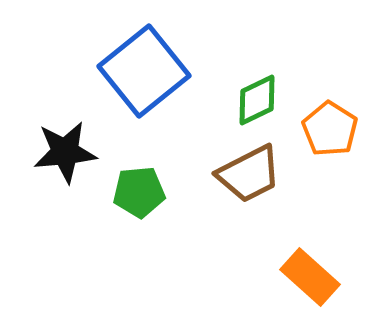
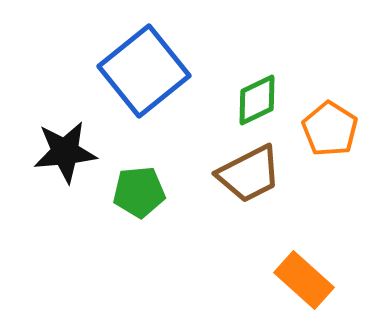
orange rectangle: moved 6 px left, 3 px down
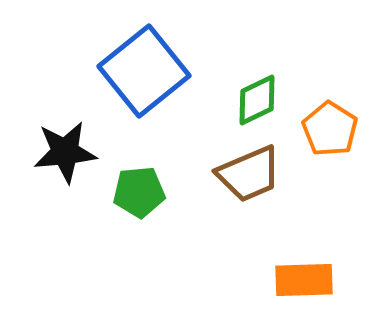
brown trapezoid: rotated 4 degrees clockwise
orange rectangle: rotated 44 degrees counterclockwise
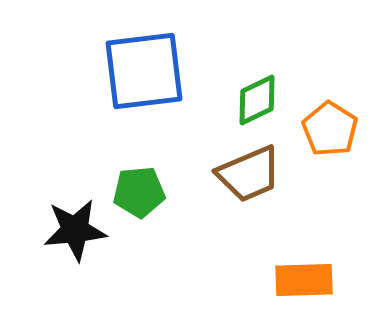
blue square: rotated 32 degrees clockwise
black star: moved 10 px right, 78 px down
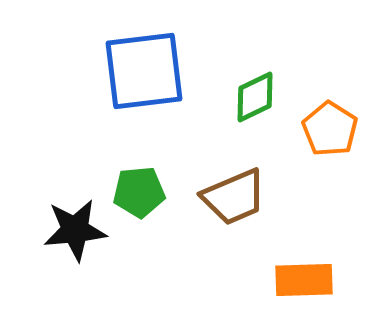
green diamond: moved 2 px left, 3 px up
brown trapezoid: moved 15 px left, 23 px down
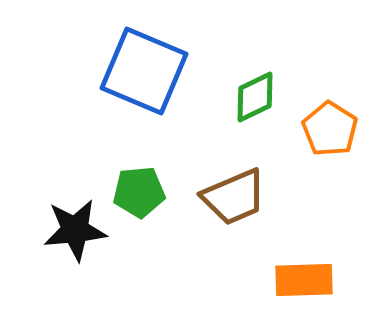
blue square: rotated 30 degrees clockwise
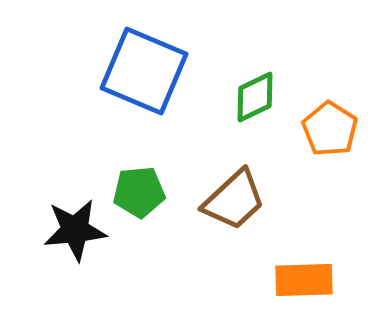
brown trapezoid: moved 3 px down; rotated 20 degrees counterclockwise
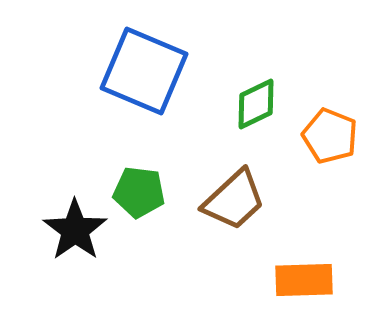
green diamond: moved 1 px right, 7 px down
orange pentagon: moved 7 px down; rotated 10 degrees counterclockwise
green pentagon: rotated 12 degrees clockwise
black star: rotated 30 degrees counterclockwise
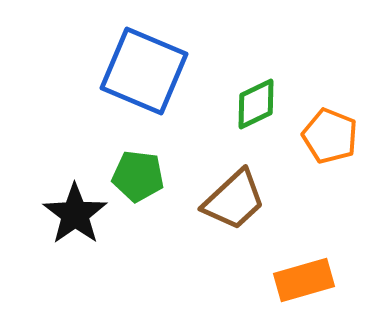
green pentagon: moved 1 px left, 16 px up
black star: moved 16 px up
orange rectangle: rotated 14 degrees counterclockwise
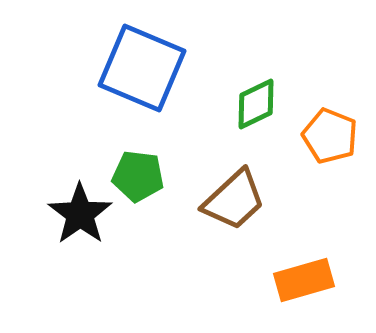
blue square: moved 2 px left, 3 px up
black star: moved 5 px right
